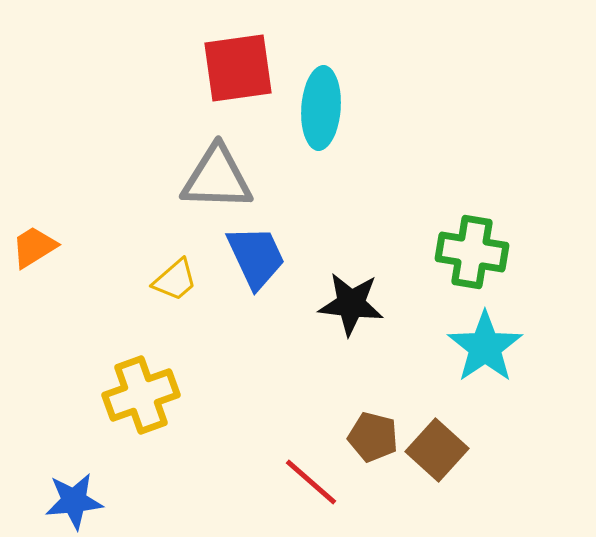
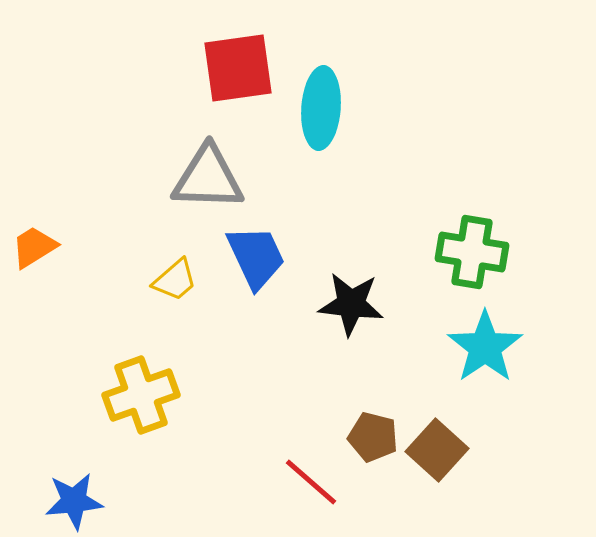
gray triangle: moved 9 px left
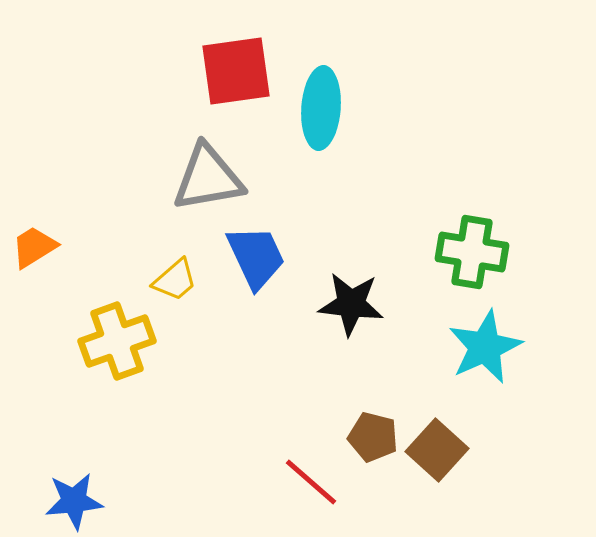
red square: moved 2 px left, 3 px down
gray triangle: rotated 12 degrees counterclockwise
cyan star: rotated 10 degrees clockwise
yellow cross: moved 24 px left, 54 px up
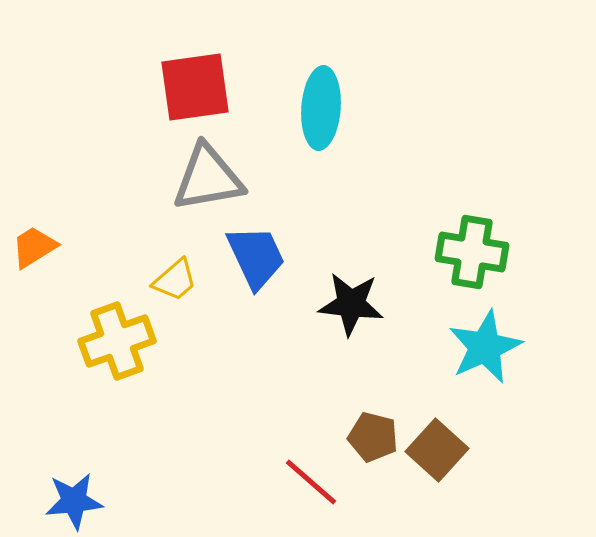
red square: moved 41 px left, 16 px down
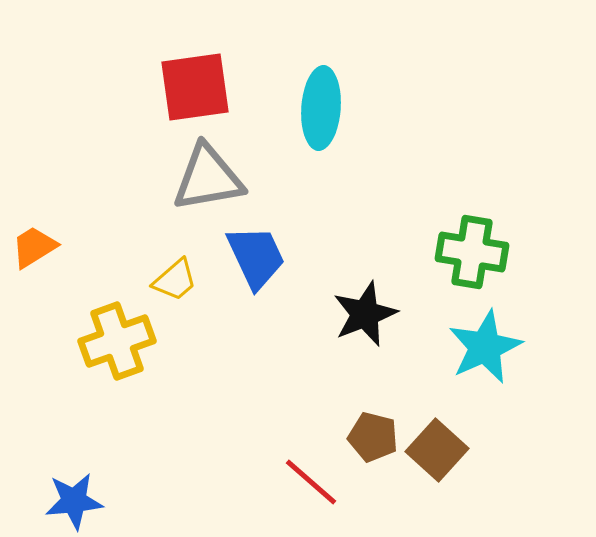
black star: moved 14 px right, 10 px down; rotated 28 degrees counterclockwise
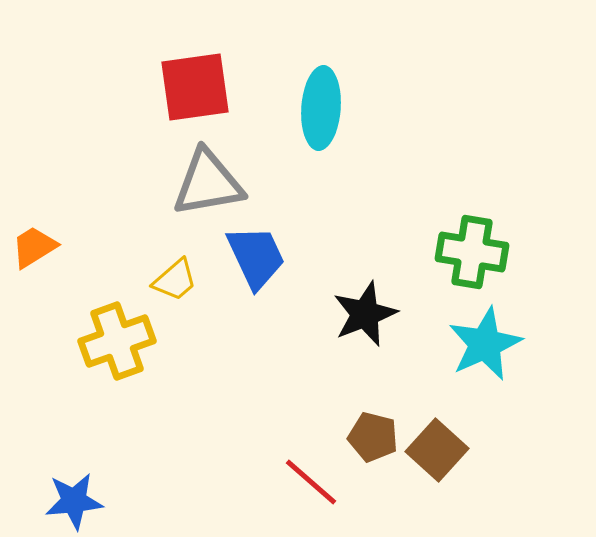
gray triangle: moved 5 px down
cyan star: moved 3 px up
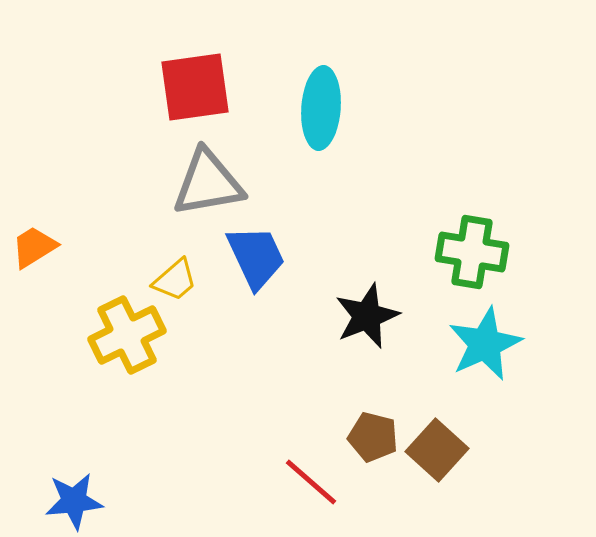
black star: moved 2 px right, 2 px down
yellow cross: moved 10 px right, 6 px up; rotated 6 degrees counterclockwise
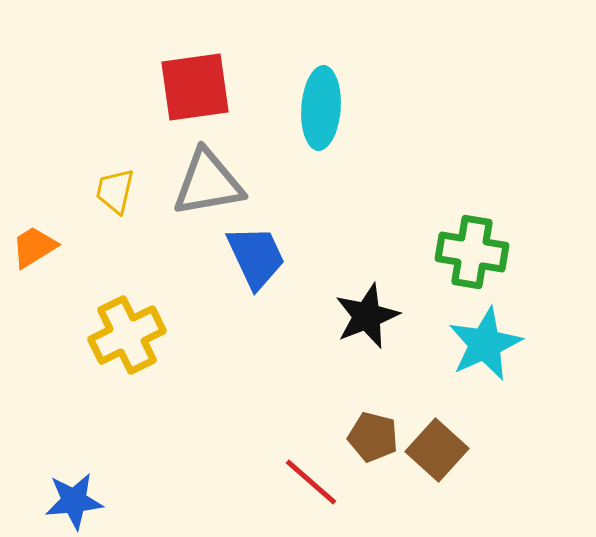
yellow trapezoid: moved 60 px left, 89 px up; rotated 144 degrees clockwise
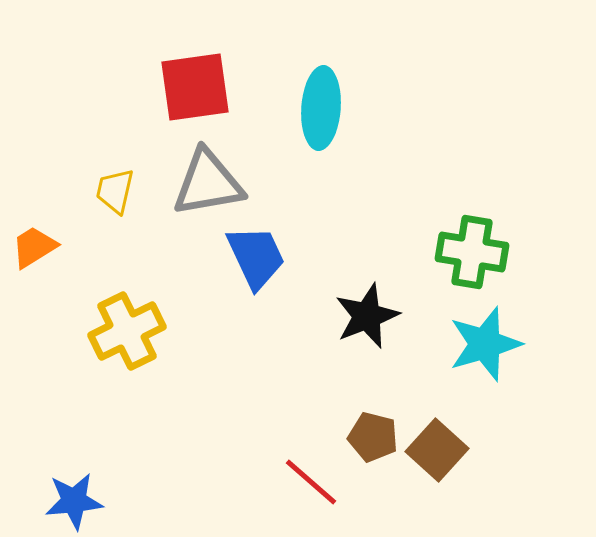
yellow cross: moved 4 px up
cyan star: rotated 8 degrees clockwise
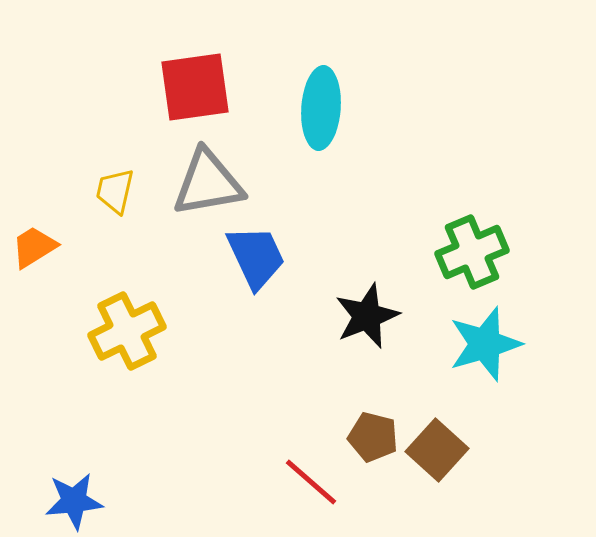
green cross: rotated 32 degrees counterclockwise
